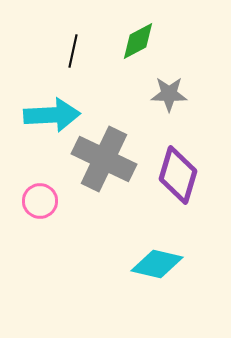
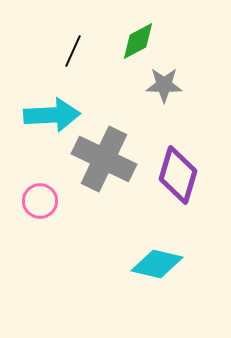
black line: rotated 12 degrees clockwise
gray star: moved 5 px left, 9 px up
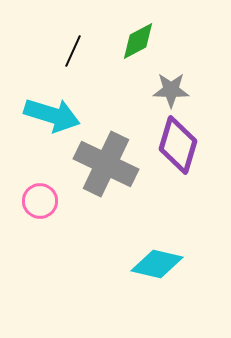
gray star: moved 7 px right, 5 px down
cyan arrow: rotated 20 degrees clockwise
gray cross: moved 2 px right, 5 px down
purple diamond: moved 30 px up
